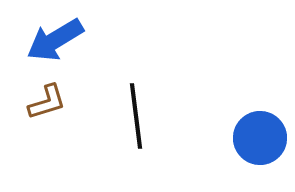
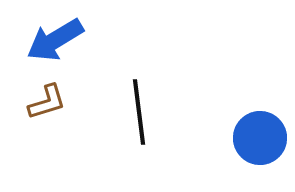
black line: moved 3 px right, 4 px up
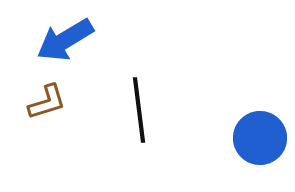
blue arrow: moved 10 px right
black line: moved 2 px up
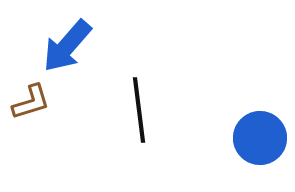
blue arrow: moved 2 px right, 6 px down; rotated 18 degrees counterclockwise
brown L-shape: moved 16 px left
